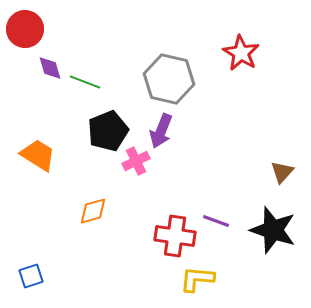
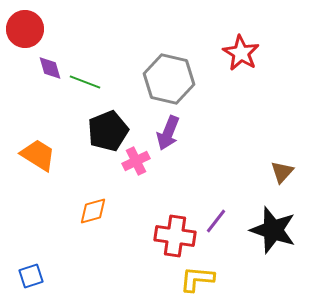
purple arrow: moved 7 px right, 2 px down
purple line: rotated 72 degrees counterclockwise
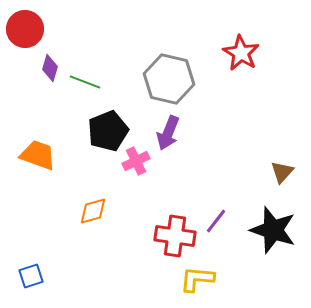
purple diamond: rotated 32 degrees clockwise
orange trapezoid: rotated 12 degrees counterclockwise
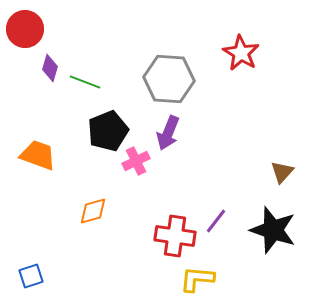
gray hexagon: rotated 9 degrees counterclockwise
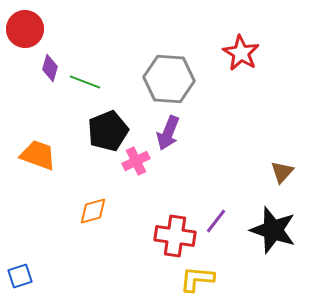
blue square: moved 11 px left
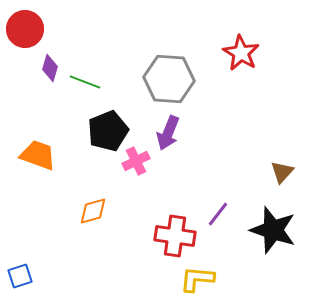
purple line: moved 2 px right, 7 px up
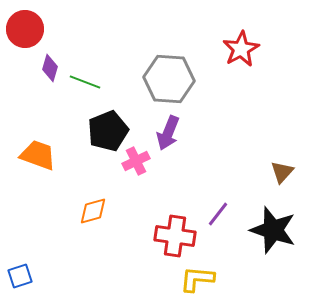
red star: moved 4 px up; rotated 12 degrees clockwise
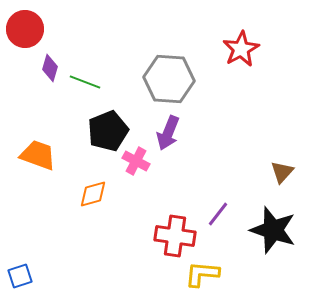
pink cross: rotated 36 degrees counterclockwise
orange diamond: moved 17 px up
yellow L-shape: moved 5 px right, 5 px up
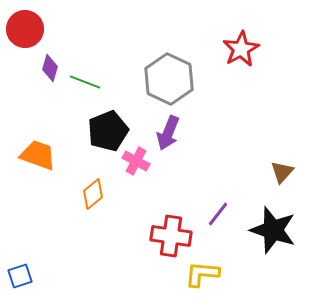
gray hexagon: rotated 21 degrees clockwise
orange diamond: rotated 24 degrees counterclockwise
red cross: moved 4 px left
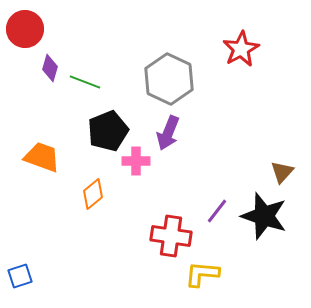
orange trapezoid: moved 4 px right, 2 px down
pink cross: rotated 28 degrees counterclockwise
purple line: moved 1 px left, 3 px up
black star: moved 9 px left, 14 px up
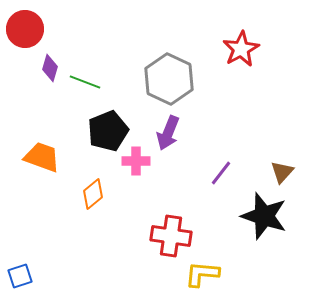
purple line: moved 4 px right, 38 px up
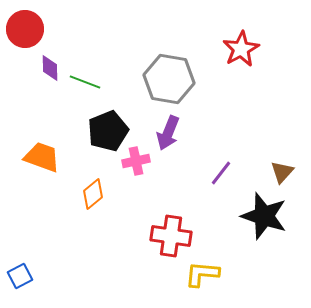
purple diamond: rotated 16 degrees counterclockwise
gray hexagon: rotated 15 degrees counterclockwise
pink cross: rotated 12 degrees counterclockwise
blue square: rotated 10 degrees counterclockwise
